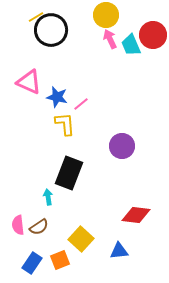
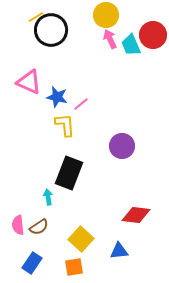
yellow L-shape: moved 1 px down
orange square: moved 14 px right, 7 px down; rotated 12 degrees clockwise
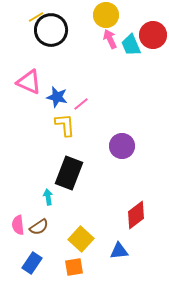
red diamond: rotated 44 degrees counterclockwise
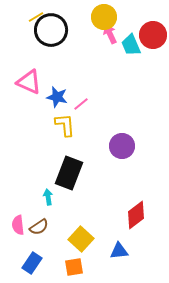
yellow circle: moved 2 px left, 2 px down
pink arrow: moved 5 px up
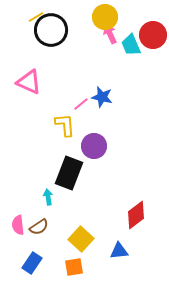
yellow circle: moved 1 px right
blue star: moved 45 px right
purple circle: moved 28 px left
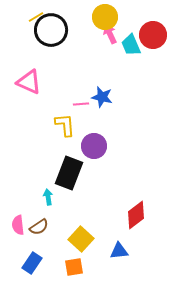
pink line: rotated 35 degrees clockwise
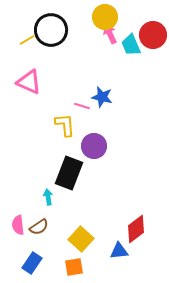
yellow line: moved 9 px left, 23 px down
pink line: moved 1 px right, 2 px down; rotated 21 degrees clockwise
red diamond: moved 14 px down
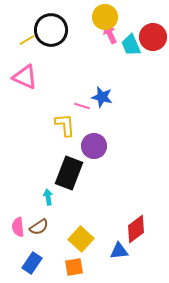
red circle: moved 2 px down
pink triangle: moved 4 px left, 5 px up
pink semicircle: moved 2 px down
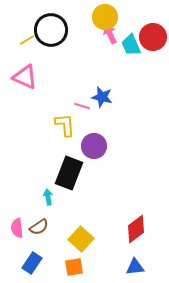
pink semicircle: moved 1 px left, 1 px down
blue triangle: moved 16 px right, 16 px down
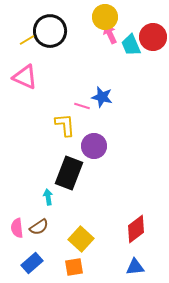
black circle: moved 1 px left, 1 px down
blue rectangle: rotated 15 degrees clockwise
